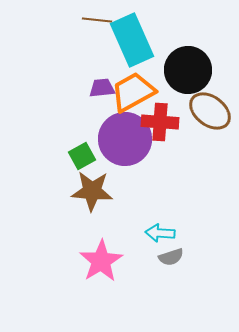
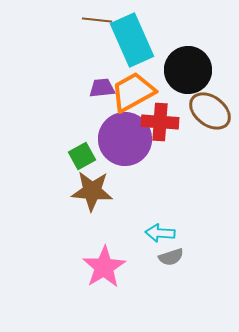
pink star: moved 3 px right, 6 px down
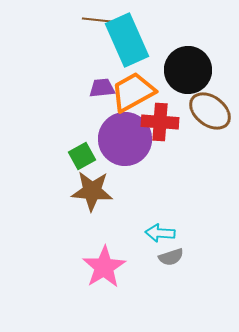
cyan rectangle: moved 5 px left
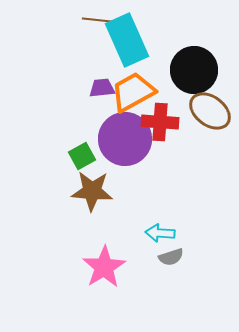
black circle: moved 6 px right
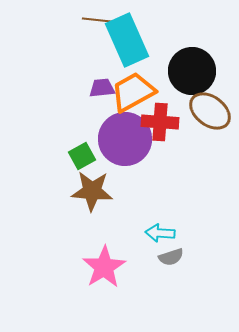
black circle: moved 2 px left, 1 px down
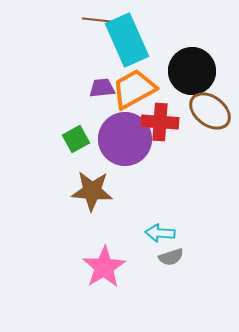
orange trapezoid: moved 1 px right, 3 px up
green square: moved 6 px left, 17 px up
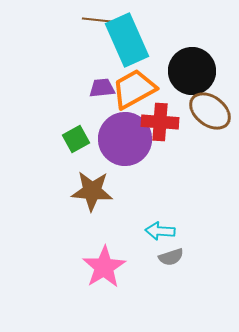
cyan arrow: moved 2 px up
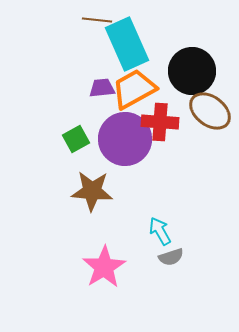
cyan rectangle: moved 4 px down
cyan arrow: rotated 56 degrees clockwise
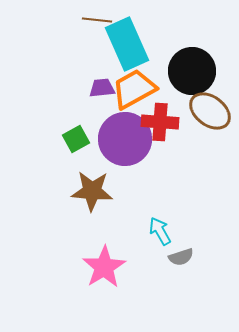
gray semicircle: moved 10 px right
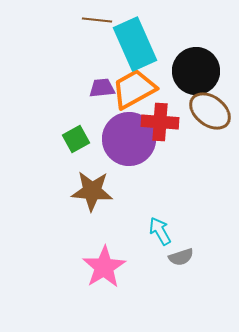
cyan rectangle: moved 8 px right
black circle: moved 4 px right
purple circle: moved 4 px right
